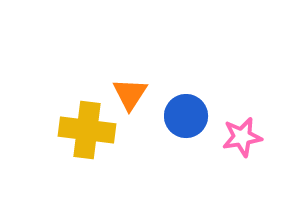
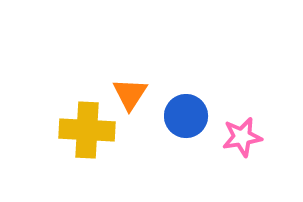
yellow cross: rotated 4 degrees counterclockwise
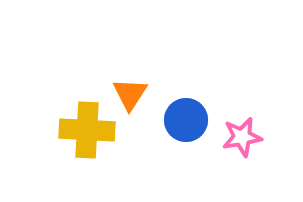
blue circle: moved 4 px down
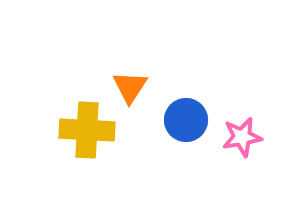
orange triangle: moved 7 px up
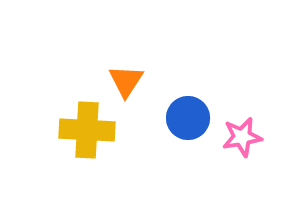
orange triangle: moved 4 px left, 6 px up
blue circle: moved 2 px right, 2 px up
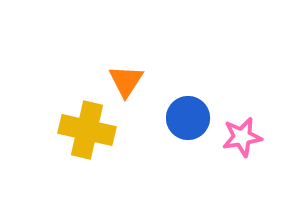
yellow cross: rotated 10 degrees clockwise
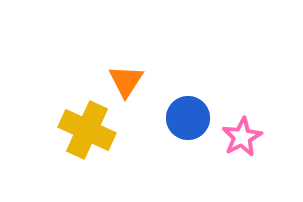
yellow cross: rotated 12 degrees clockwise
pink star: rotated 18 degrees counterclockwise
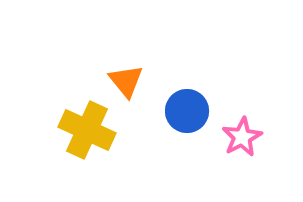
orange triangle: rotated 12 degrees counterclockwise
blue circle: moved 1 px left, 7 px up
